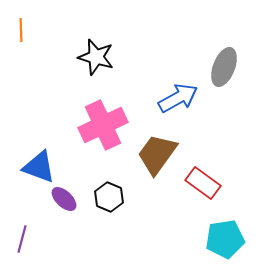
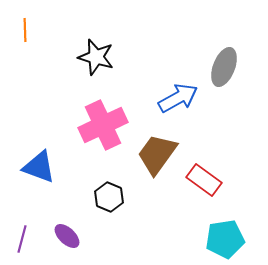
orange line: moved 4 px right
red rectangle: moved 1 px right, 3 px up
purple ellipse: moved 3 px right, 37 px down
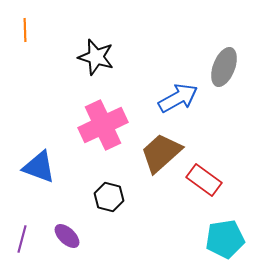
brown trapezoid: moved 4 px right, 1 px up; rotated 12 degrees clockwise
black hexagon: rotated 8 degrees counterclockwise
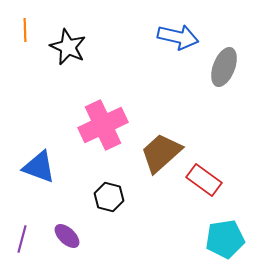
black star: moved 28 px left, 10 px up; rotated 9 degrees clockwise
blue arrow: moved 61 px up; rotated 42 degrees clockwise
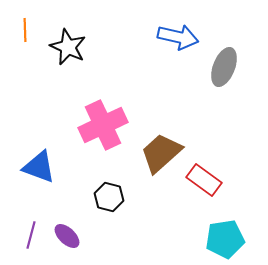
purple line: moved 9 px right, 4 px up
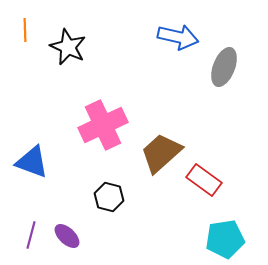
blue triangle: moved 7 px left, 5 px up
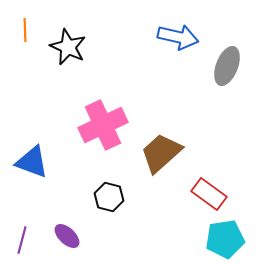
gray ellipse: moved 3 px right, 1 px up
red rectangle: moved 5 px right, 14 px down
purple line: moved 9 px left, 5 px down
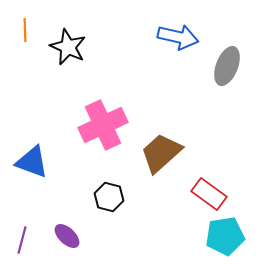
cyan pentagon: moved 3 px up
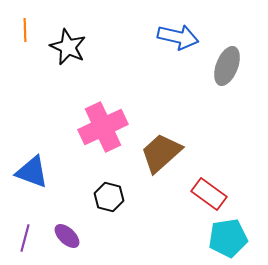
pink cross: moved 2 px down
blue triangle: moved 10 px down
cyan pentagon: moved 3 px right, 2 px down
purple line: moved 3 px right, 2 px up
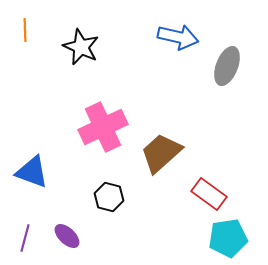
black star: moved 13 px right
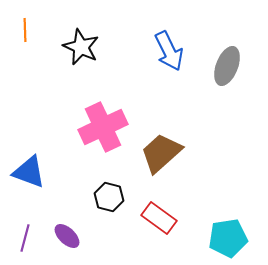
blue arrow: moved 9 px left, 14 px down; rotated 51 degrees clockwise
blue triangle: moved 3 px left
red rectangle: moved 50 px left, 24 px down
